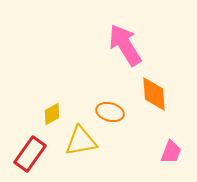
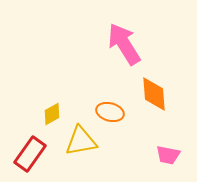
pink arrow: moved 1 px left, 1 px up
pink trapezoid: moved 3 px left, 3 px down; rotated 80 degrees clockwise
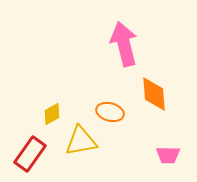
pink arrow: rotated 18 degrees clockwise
pink trapezoid: rotated 10 degrees counterclockwise
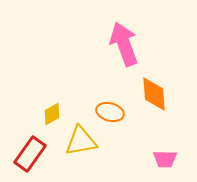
pink arrow: rotated 6 degrees counterclockwise
pink trapezoid: moved 3 px left, 4 px down
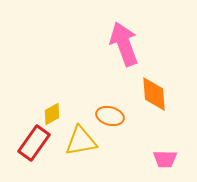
orange ellipse: moved 4 px down
red rectangle: moved 4 px right, 11 px up
